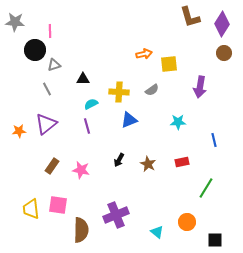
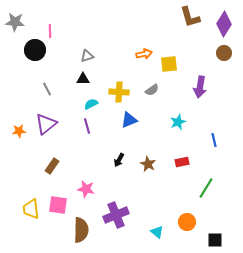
purple diamond: moved 2 px right
gray triangle: moved 33 px right, 9 px up
cyan star: rotated 21 degrees counterclockwise
pink star: moved 5 px right, 19 px down
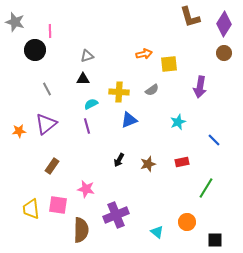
gray star: rotated 12 degrees clockwise
blue line: rotated 32 degrees counterclockwise
brown star: rotated 28 degrees clockwise
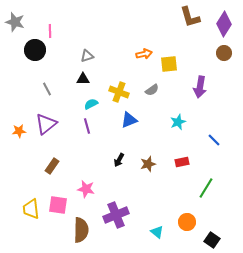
yellow cross: rotated 18 degrees clockwise
black square: moved 3 px left; rotated 35 degrees clockwise
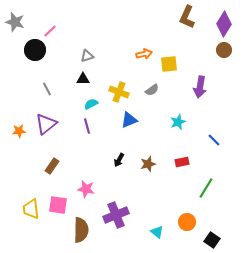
brown L-shape: moved 3 px left; rotated 40 degrees clockwise
pink line: rotated 48 degrees clockwise
brown circle: moved 3 px up
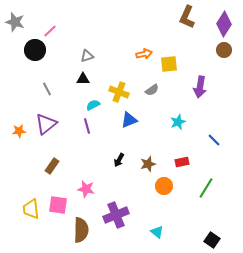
cyan semicircle: moved 2 px right, 1 px down
orange circle: moved 23 px left, 36 px up
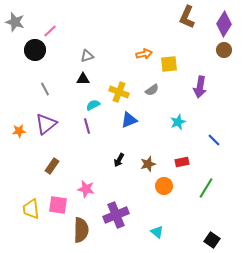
gray line: moved 2 px left
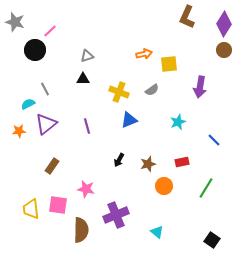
cyan semicircle: moved 65 px left, 1 px up
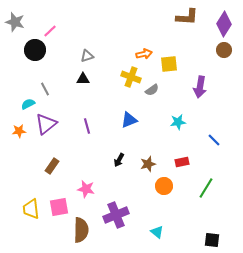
brown L-shape: rotated 110 degrees counterclockwise
yellow cross: moved 12 px right, 15 px up
cyan star: rotated 14 degrees clockwise
pink square: moved 1 px right, 2 px down; rotated 18 degrees counterclockwise
black square: rotated 28 degrees counterclockwise
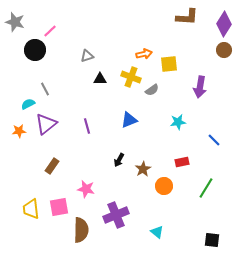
black triangle: moved 17 px right
brown star: moved 5 px left, 5 px down; rotated 14 degrees counterclockwise
